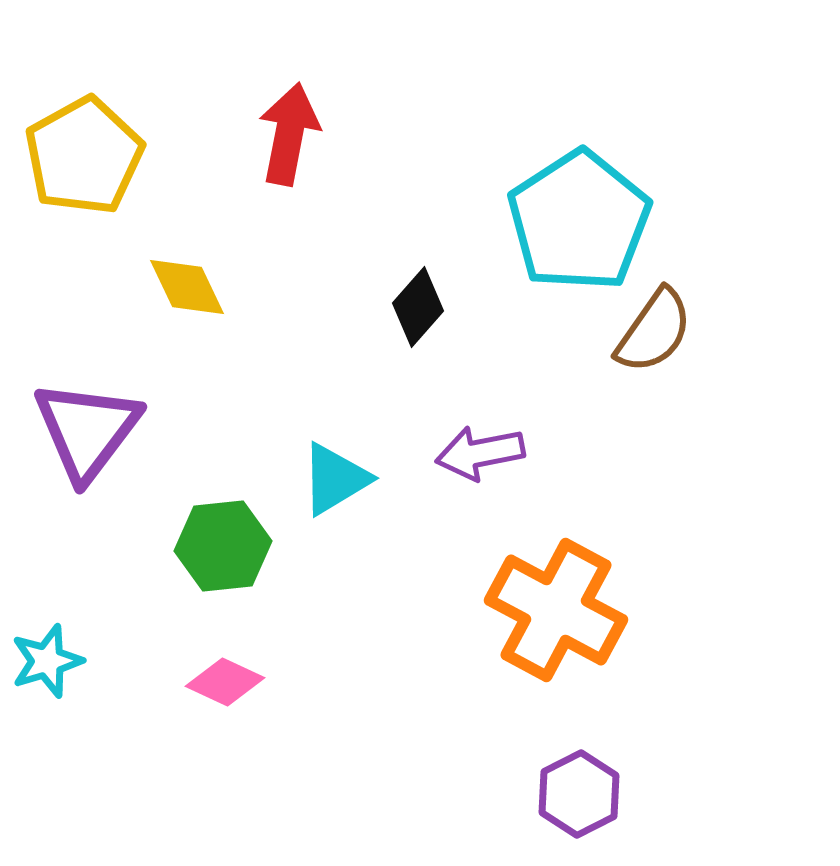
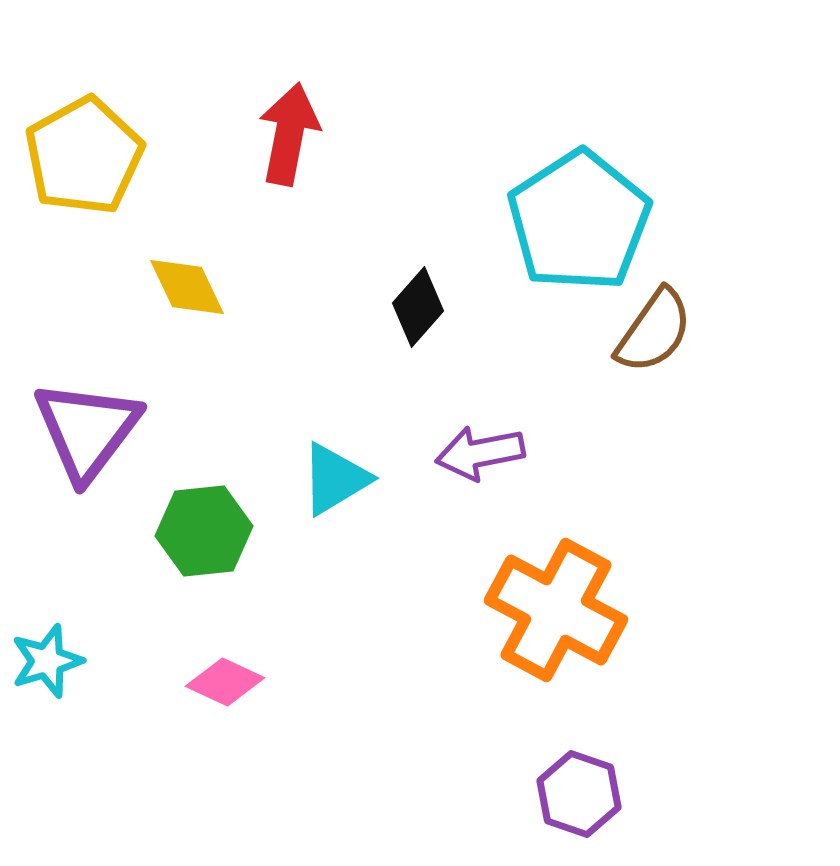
green hexagon: moved 19 px left, 15 px up
purple hexagon: rotated 14 degrees counterclockwise
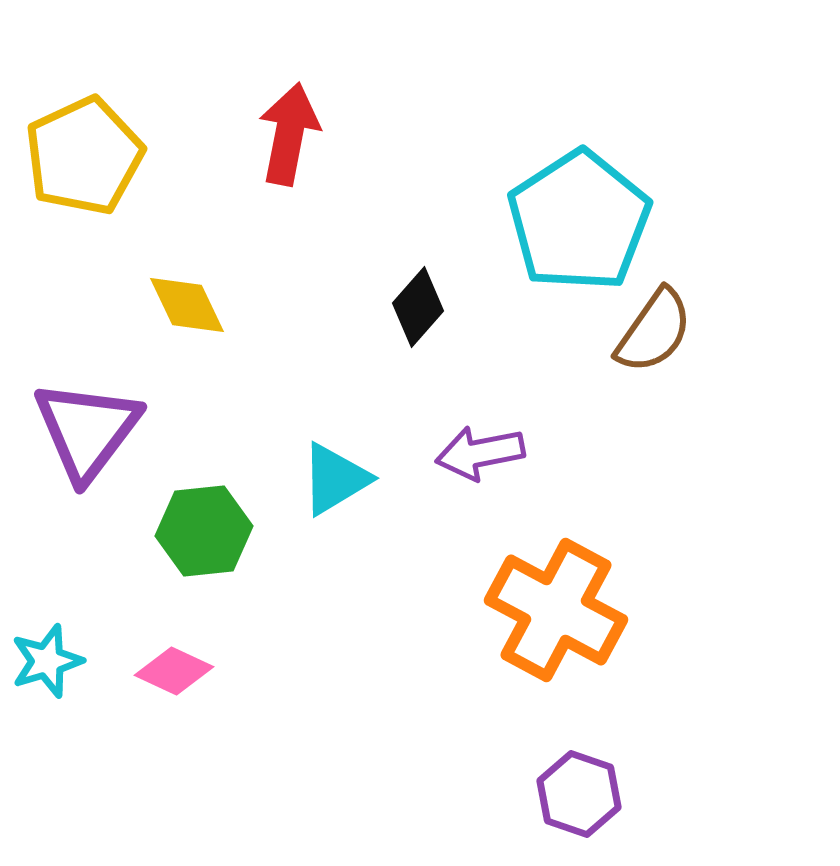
yellow pentagon: rotated 4 degrees clockwise
yellow diamond: moved 18 px down
pink diamond: moved 51 px left, 11 px up
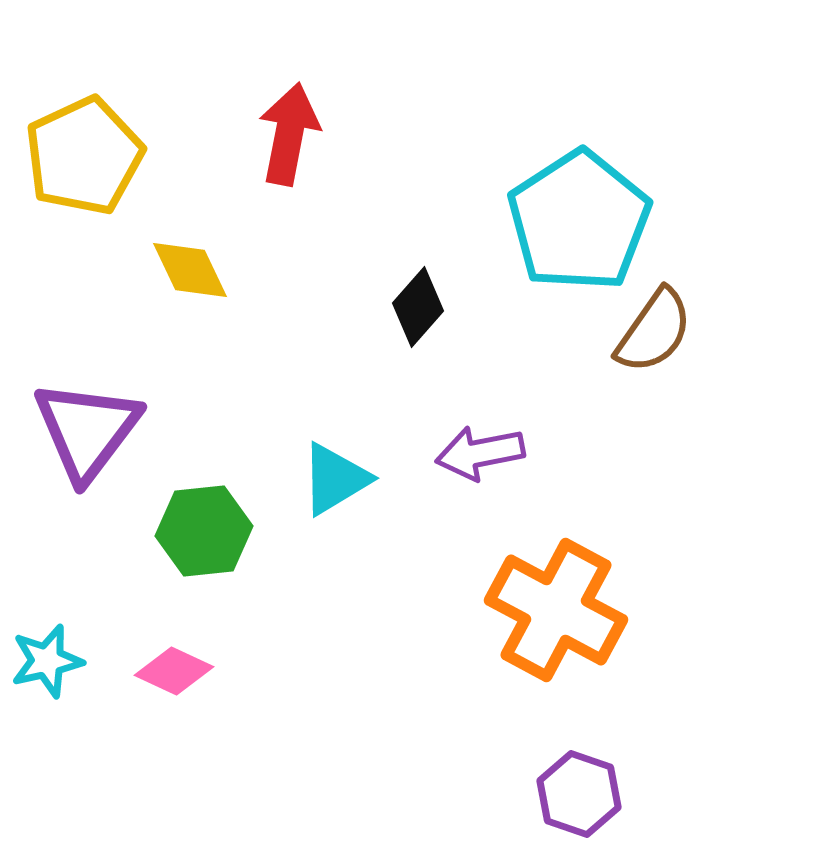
yellow diamond: moved 3 px right, 35 px up
cyan star: rotated 4 degrees clockwise
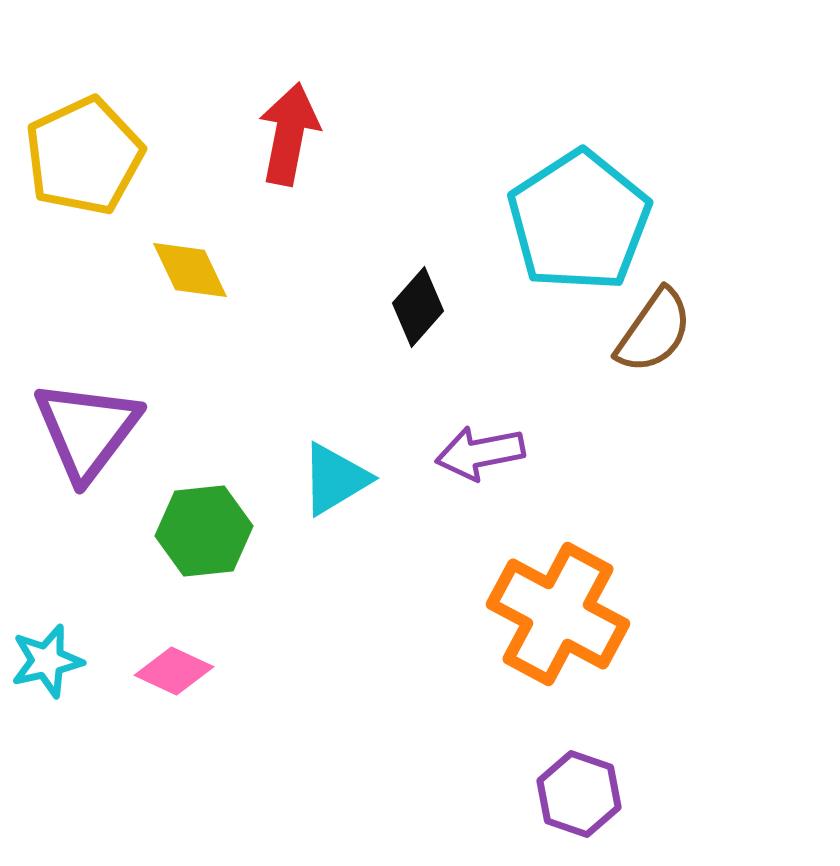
orange cross: moved 2 px right, 4 px down
